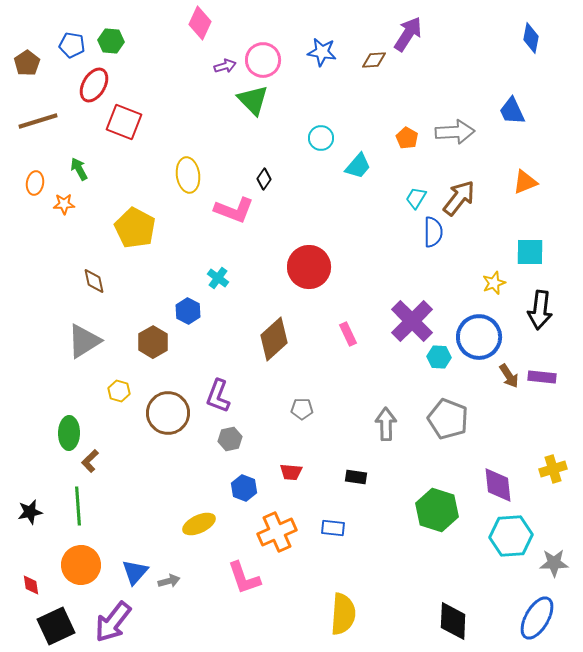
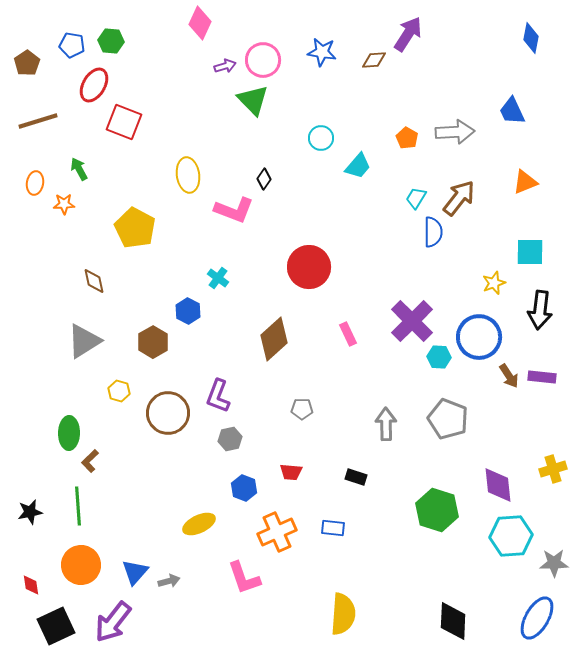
black rectangle at (356, 477): rotated 10 degrees clockwise
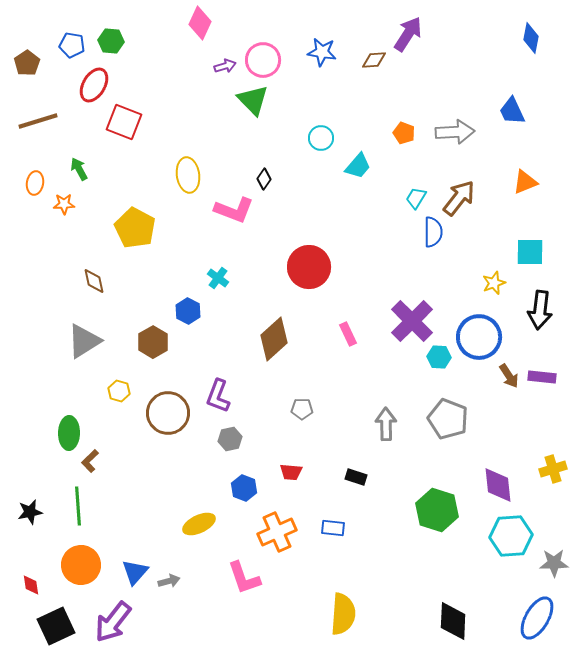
orange pentagon at (407, 138): moved 3 px left, 5 px up; rotated 10 degrees counterclockwise
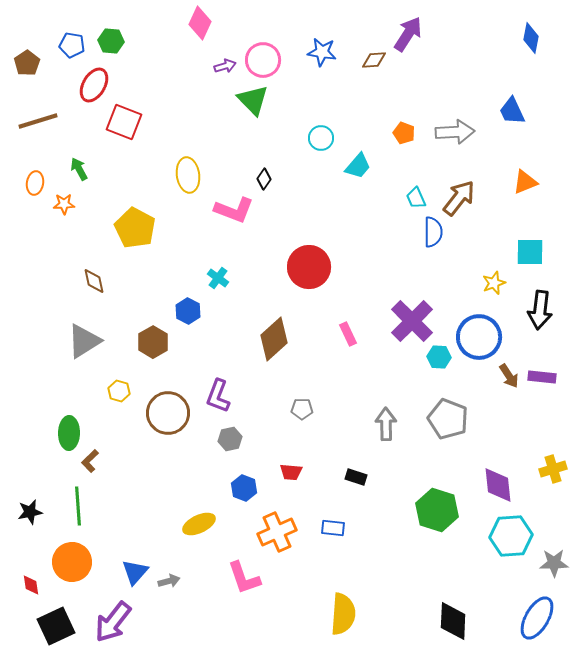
cyan trapezoid at (416, 198): rotated 55 degrees counterclockwise
orange circle at (81, 565): moved 9 px left, 3 px up
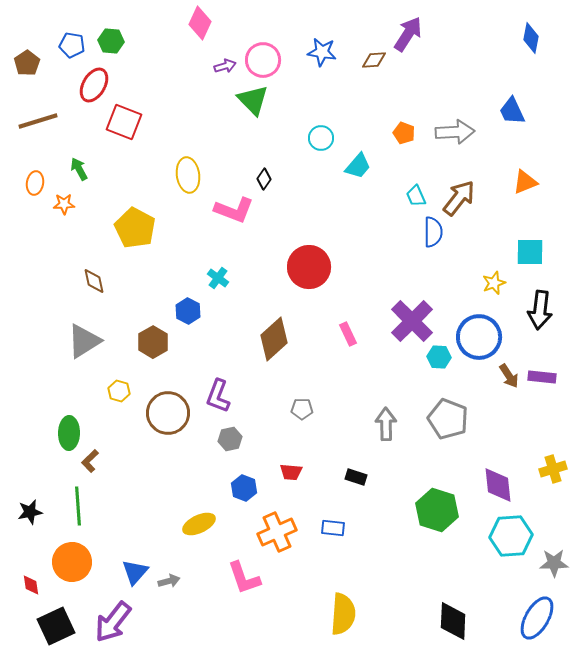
cyan trapezoid at (416, 198): moved 2 px up
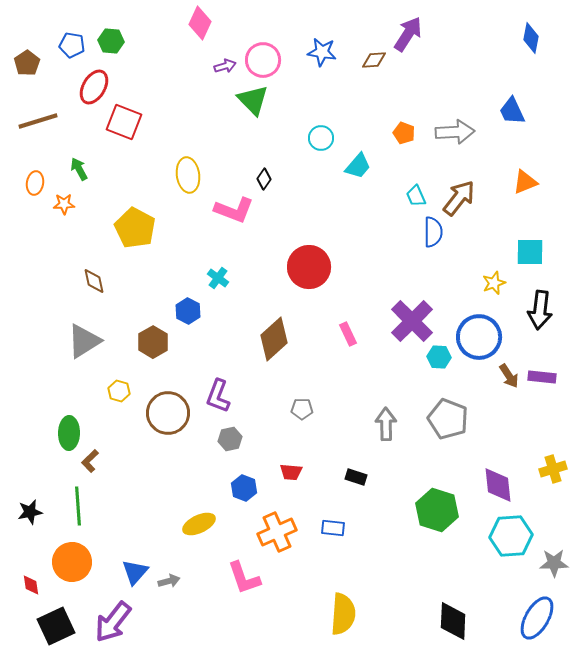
red ellipse at (94, 85): moved 2 px down
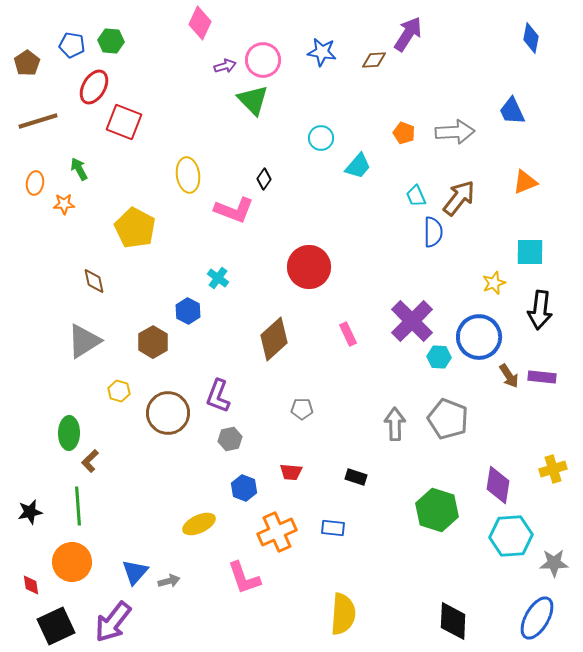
gray arrow at (386, 424): moved 9 px right
purple diamond at (498, 485): rotated 15 degrees clockwise
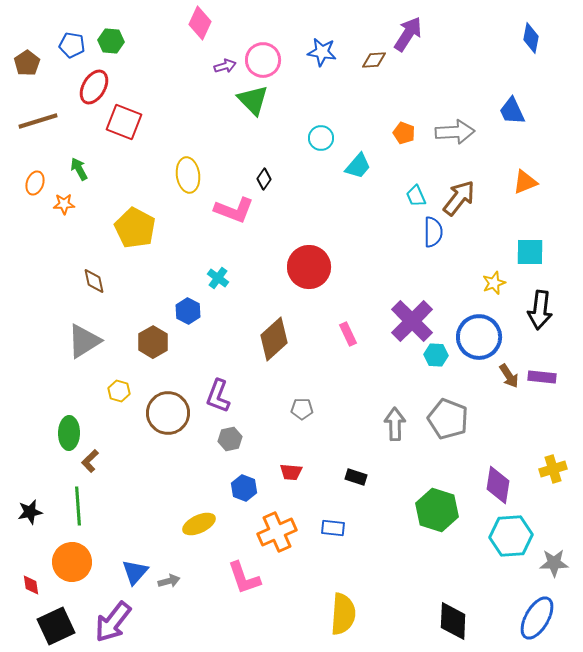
orange ellipse at (35, 183): rotated 10 degrees clockwise
cyan hexagon at (439, 357): moved 3 px left, 2 px up
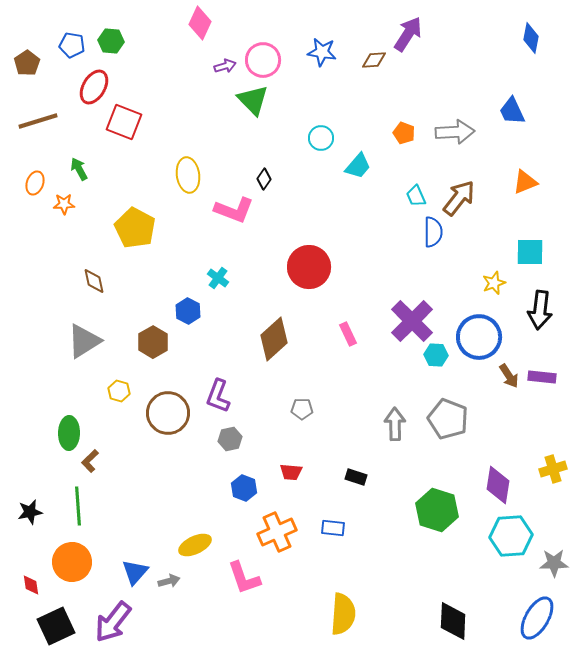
yellow ellipse at (199, 524): moved 4 px left, 21 px down
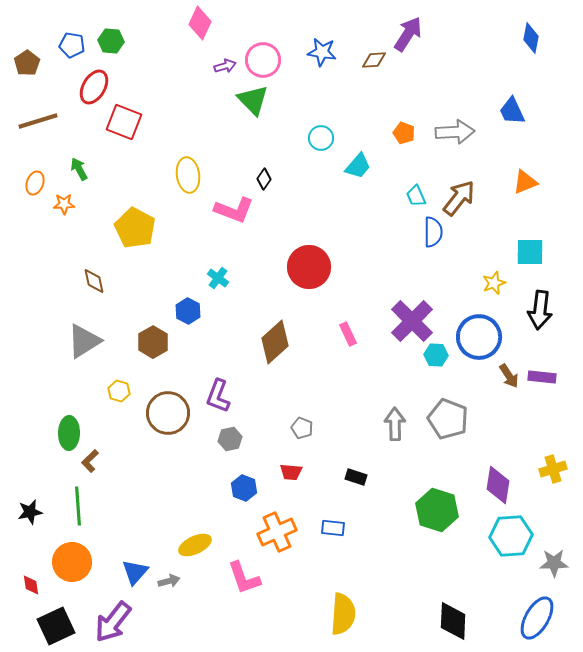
brown diamond at (274, 339): moved 1 px right, 3 px down
gray pentagon at (302, 409): moved 19 px down; rotated 20 degrees clockwise
